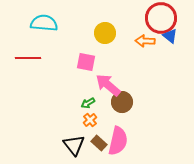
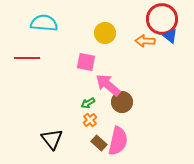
red circle: moved 1 px right, 1 px down
red line: moved 1 px left
black triangle: moved 22 px left, 6 px up
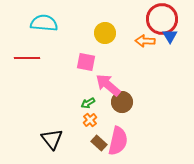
blue triangle: rotated 21 degrees clockwise
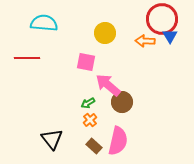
brown rectangle: moved 5 px left, 3 px down
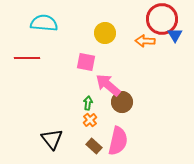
blue triangle: moved 5 px right, 1 px up
green arrow: rotated 128 degrees clockwise
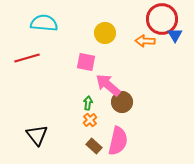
red line: rotated 15 degrees counterclockwise
black triangle: moved 15 px left, 4 px up
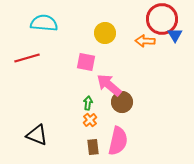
pink arrow: moved 1 px right
black triangle: rotated 30 degrees counterclockwise
brown rectangle: moved 1 px left, 1 px down; rotated 42 degrees clockwise
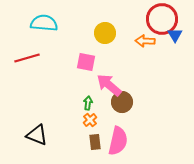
brown rectangle: moved 2 px right, 5 px up
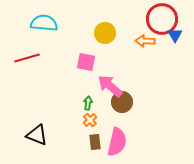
pink arrow: moved 1 px right, 1 px down
pink semicircle: moved 1 px left, 1 px down
